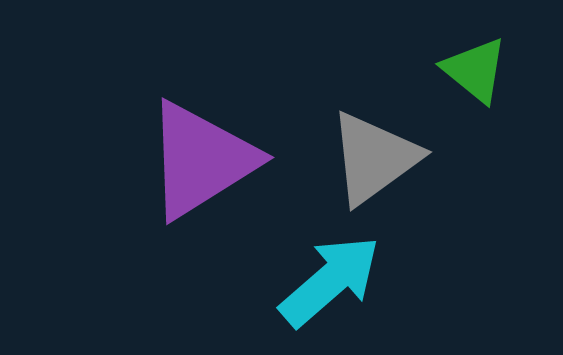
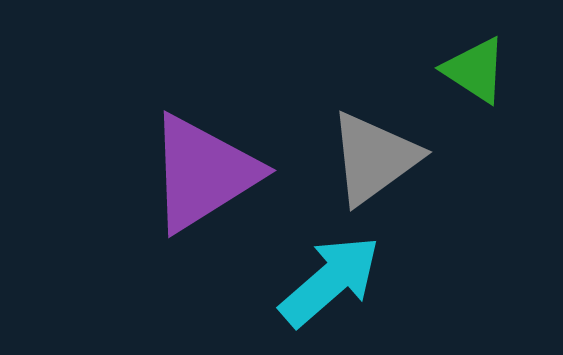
green triangle: rotated 6 degrees counterclockwise
purple triangle: moved 2 px right, 13 px down
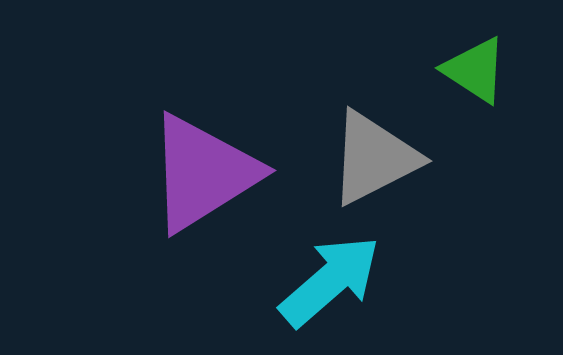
gray triangle: rotated 9 degrees clockwise
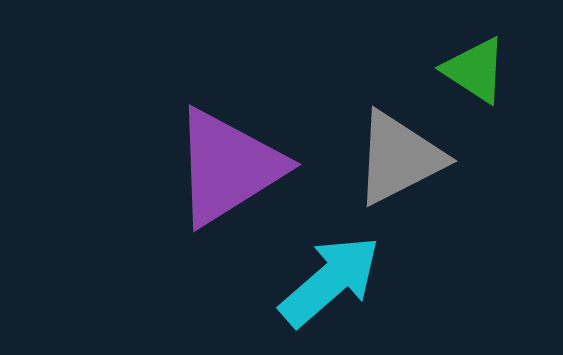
gray triangle: moved 25 px right
purple triangle: moved 25 px right, 6 px up
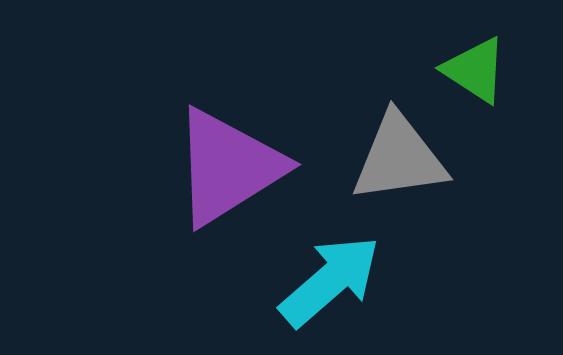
gray triangle: rotated 19 degrees clockwise
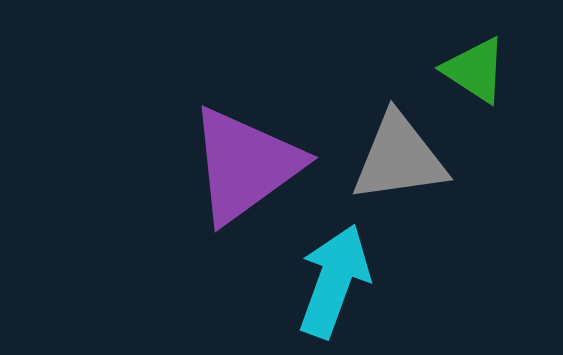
purple triangle: moved 17 px right, 2 px up; rotated 4 degrees counterclockwise
cyan arrow: moved 4 px right; rotated 29 degrees counterclockwise
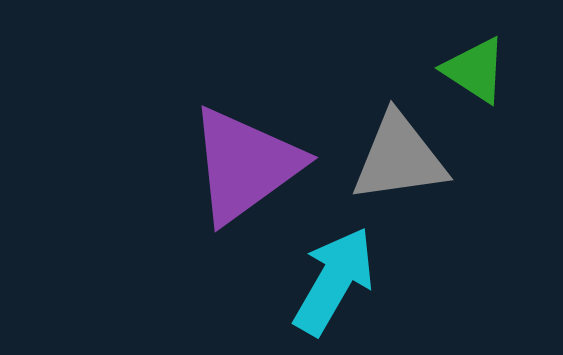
cyan arrow: rotated 10 degrees clockwise
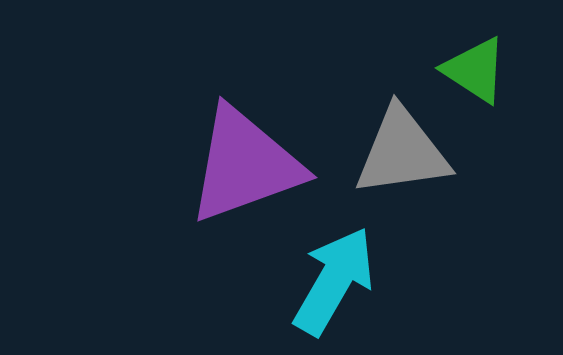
gray triangle: moved 3 px right, 6 px up
purple triangle: rotated 16 degrees clockwise
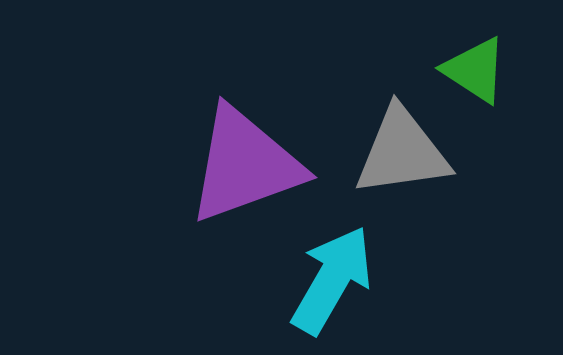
cyan arrow: moved 2 px left, 1 px up
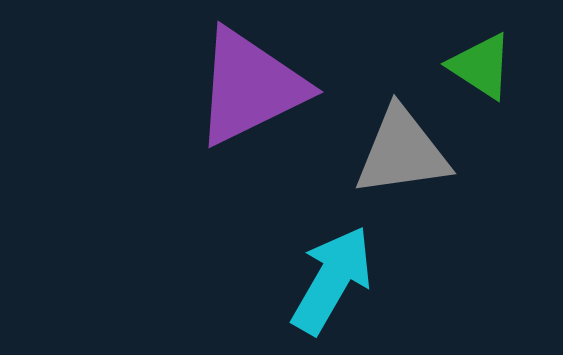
green triangle: moved 6 px right, 4 px up
purple triangle: moved 5 px right, 78 px up; rotated 6 degrees counterclockwise
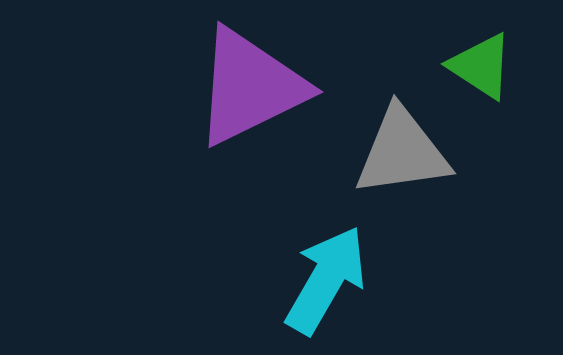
cyan arrow: moved 6 px left
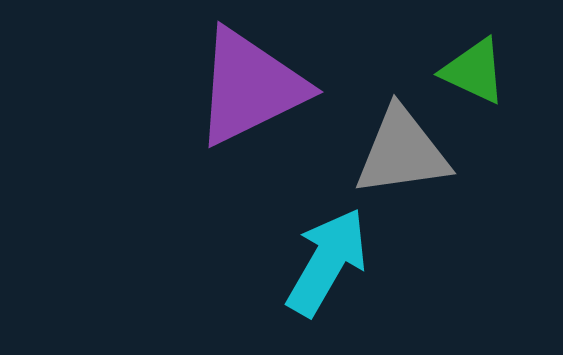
green triangle: moved 7 px left, 5 px down; rotated 8 degrees counterclockwise
cyan arrow: moved 1 px right, 18 px up
